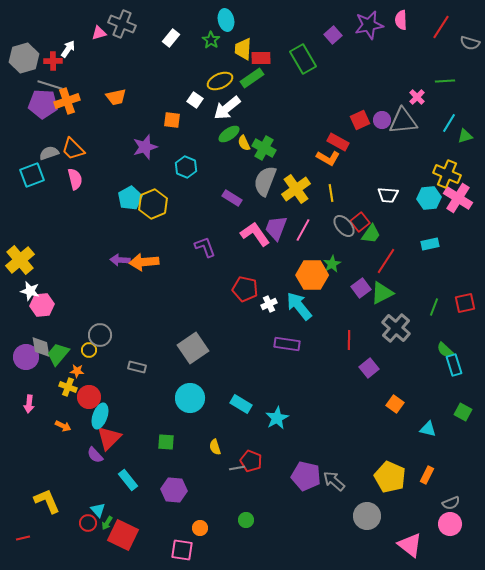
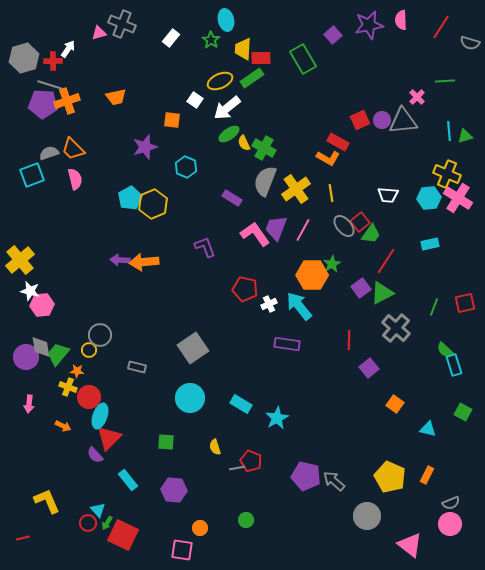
cyan line at (449, 123): moved 8 px down; rotated 36 degrees counterclockwise
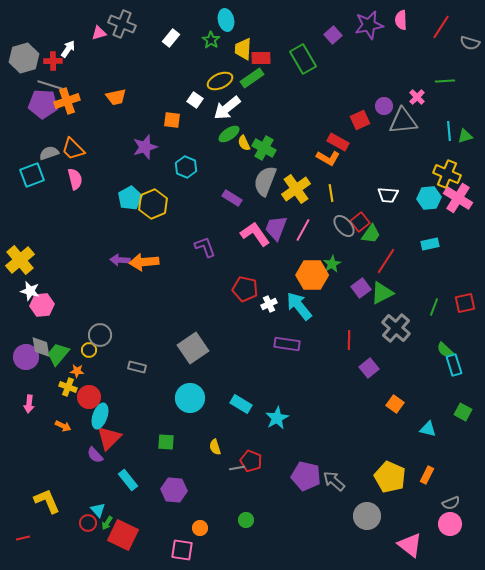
purple circle at (382, 120): moved 2 px right, 14 px up
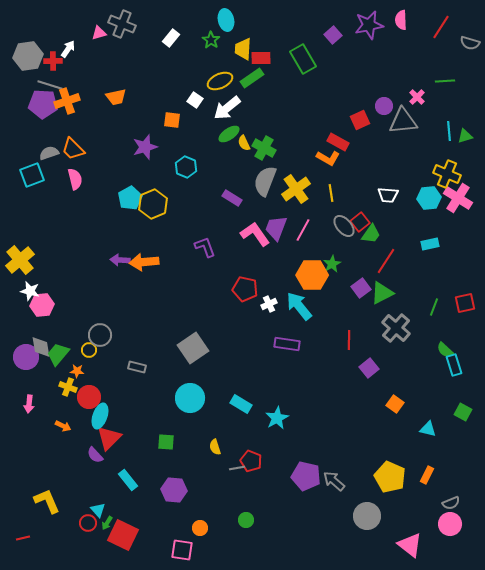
gray hexagon at (24, 58): moved 4 px right, 2 px up; rotated 8 degrees clockwise
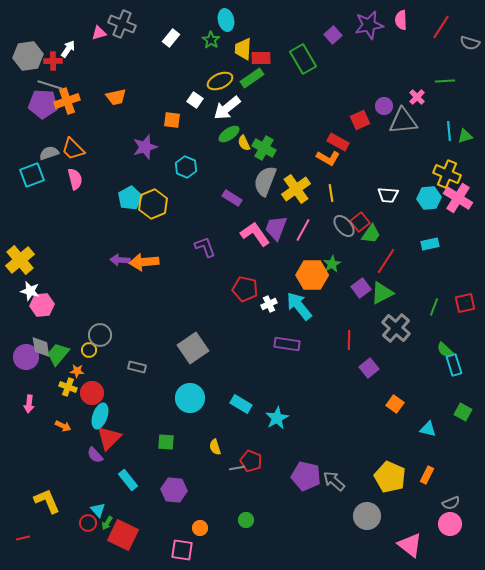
red circle at (89, 397): moved 3 px right, 4 px up
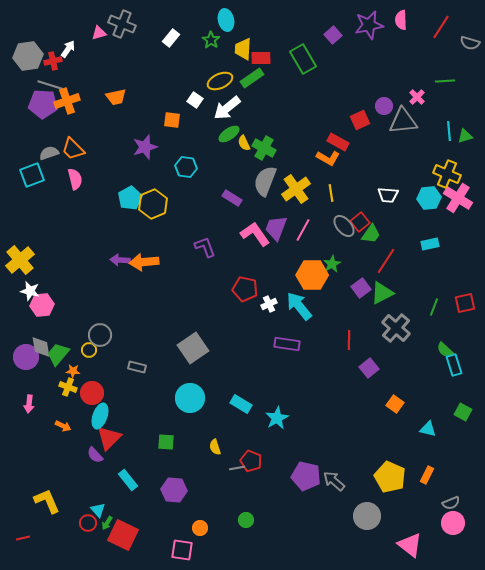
red cross at (53, 61): rotated 12 degrees counterclockwise
cyan hexagon at (186, 167): rotated 15 degrees counterclockwise
orange star at (77, 371): moved 4 px left
pink circle at (450, 524): moved 3 px right, 1 px up
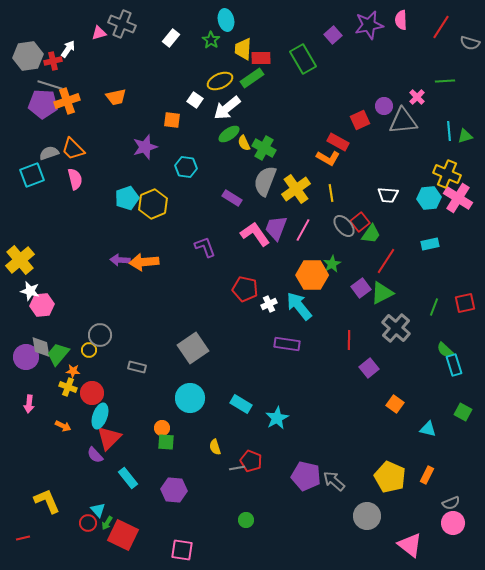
cyan pentagon at (130, 198): moved 3 px left; rotated 10 degrees clockwise
cyan rectangle at (128, 480): moved 2 px up
orange circle at (200, 528): moved 38 px left, 100 px up
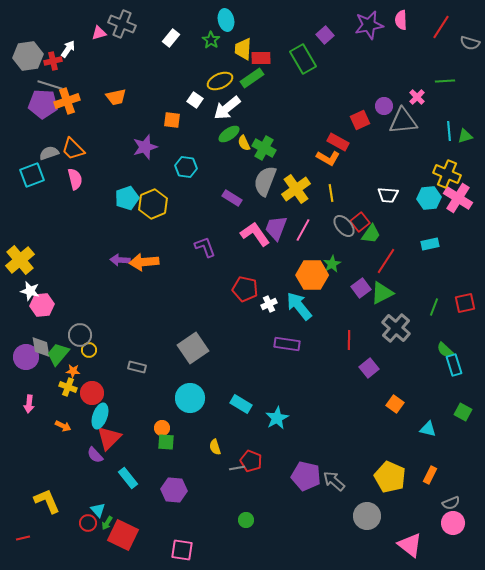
purple square at (333, 35): moved 8 px left
gray circle at (100, 335): moved 20 px left
orange rectangle at (427, 475): moved 3 px right
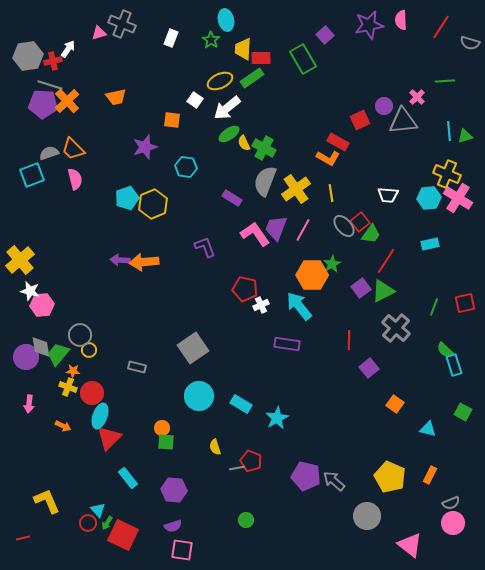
white rectangle at (171, 38): rotated 18 degrees counterclockwise
orange cross at (67, 101): rotated 25 degrees counterclockwise
green triangle at (382, 293): moved 1 px right, 2 px up
white cross at (269, 304): moved 8 px left, 1 px down
cyan circle at (190, 398): moved 9 px right, 2 px up
purple semicircle at (95, 455): moved 78 px right, 71 px down; rotated 66 degrees counterclockwise
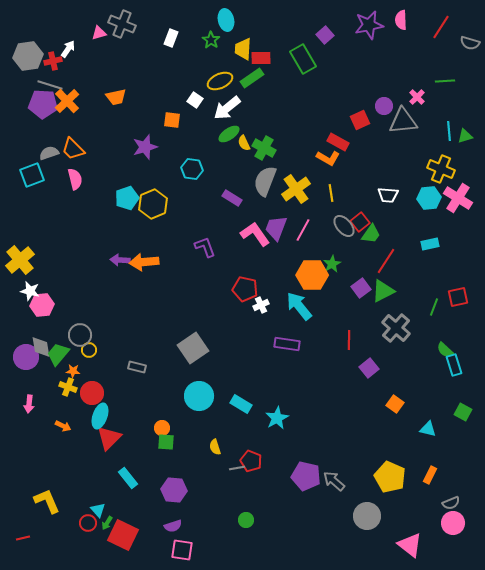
cyan hexagon at (186, 167): moved 6 px right, 2 px down
yellow cross at (447, 174): moved 6 px left, 5 px up
red square at (465, 303): moved 7 px left, 6 px up
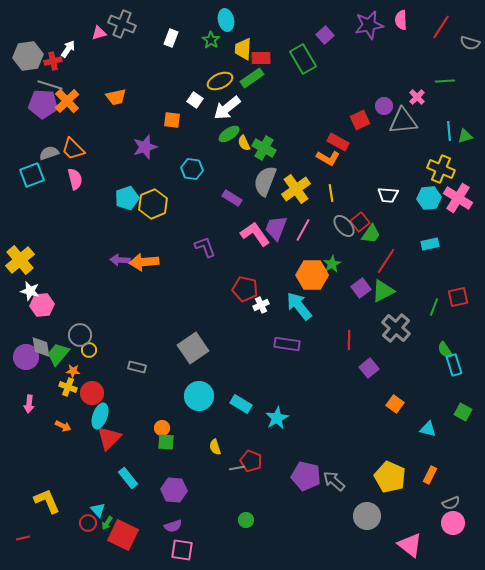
green semicircle at (445, 350): rotated 12 degrees clockwise
